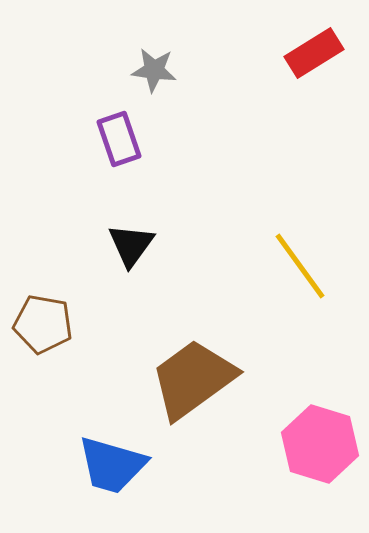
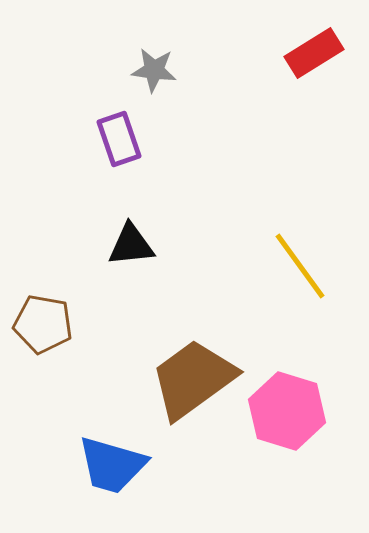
black triangle: rotated 48 degrees clockwise
pink hexagon: moved 33 px left, 33 px up
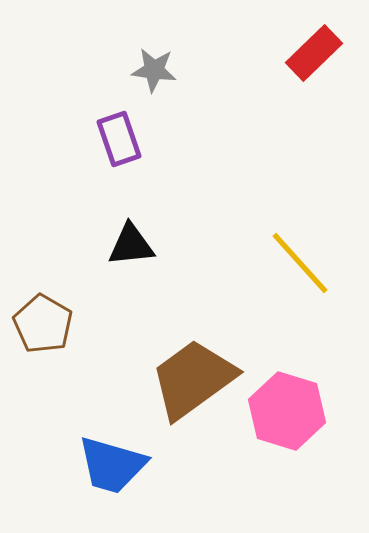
red rectangle: rotated 12 degrees counterclockwise
yellow line: moved 3 px up; rotated 6 degrees counterclockwise
brown pentagon: rotated 20 degrees clockwise
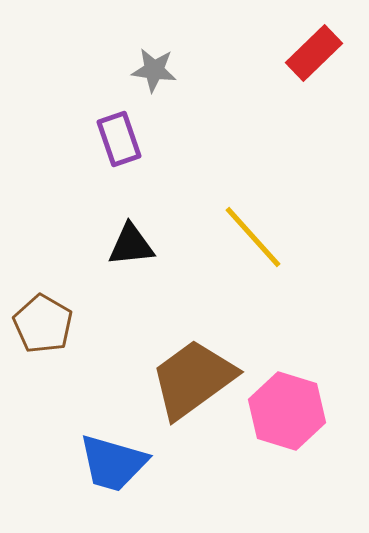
yellow line: moved 47 px left, 26 px up
blue trapezoid: moved 1 px right, 2 px up
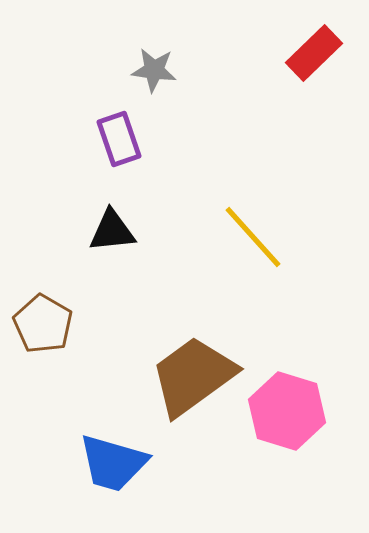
black triangle: moved 19 px left, 14 px up
brown trapezoid: moved 3 px up
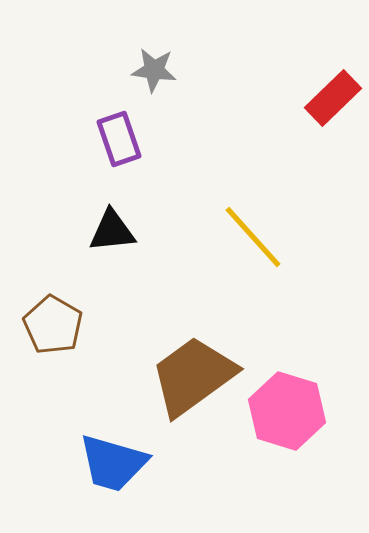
red rectangle: moved 19 px right, 45 px down
brown pentagon: moved 10 px right, 1 px down
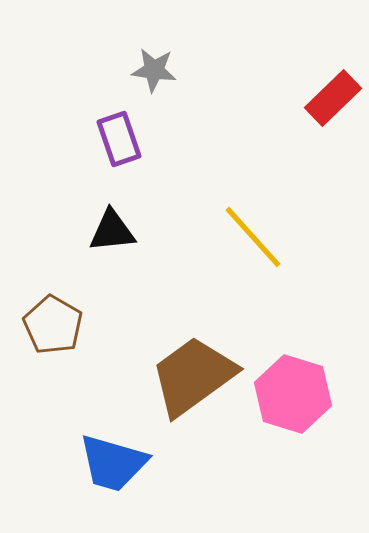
pink hexagon: moved 6 px right, 17 px up
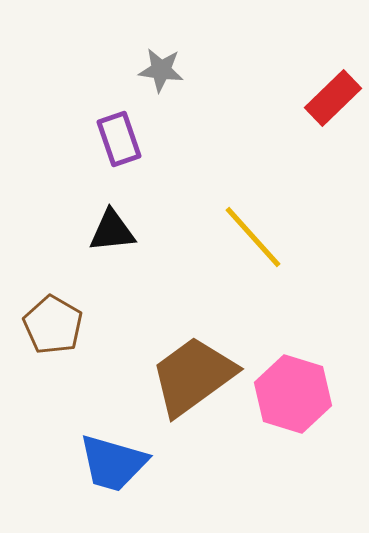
gray star: moved 7 px right
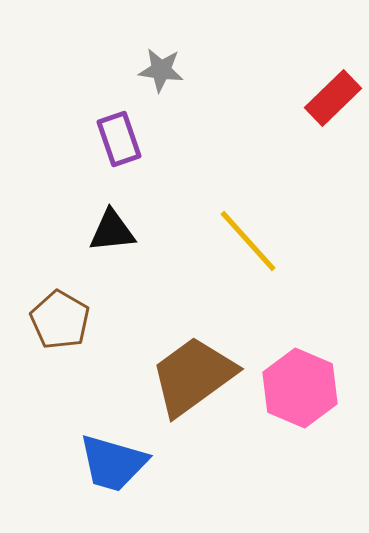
yellow line: moved 5 px left, 4 px down
brown pentagon: moved 7 px right, 5 px up
pink hexagon: moved 7 px right, 6 px up; rotated 6 degrees clockwise
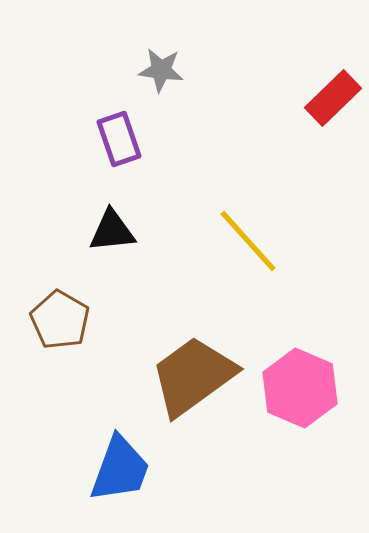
blue trapezoid: moved 7 px right, 6 px down; rotated 86 degrees counterclockwise
